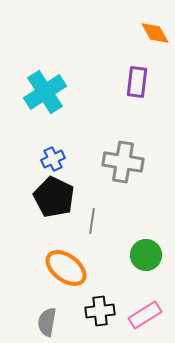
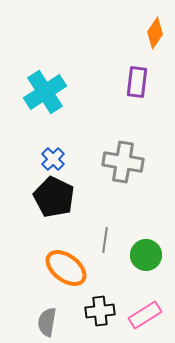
orange diamond: rotated 64 degrees clockwise
blue cross: rotated 20 degrees counterclockwise
gray line: moved 13 px right, 19 px down
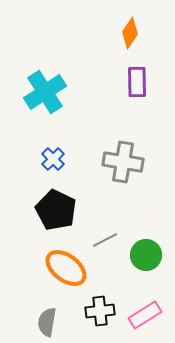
orange diamond: moved 25 px left
purple rectangle: rotated 8 degrees counterclockwise
black pentagon: moved 2 px right, 13 px down
gray line: rotated 55 degrees clockwise
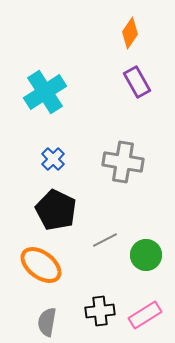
purple rectangle: rotated 28 degrees counterclockwise
orange ellipse: moved 25 px left, 3 px up
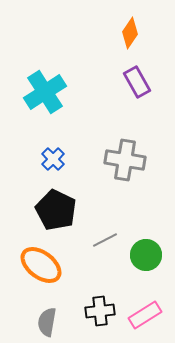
gray cross: moved 2 px right, 2 px up
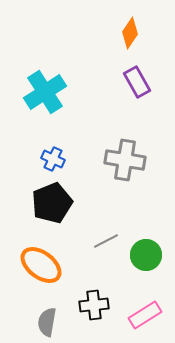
blue cross: rotated 20 degrees counterclockwise
black pentagon: moved 4 px left, 7 px up; rotated 24 degrees clockwise
gray line: moved 1 px right, 1 px down
black cross: moved 6 px left, 6 px up
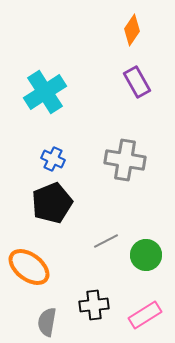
orange diamond: moved 2 px right, 3 px up
orange ellipse: moved 12 px left, 2 px down
